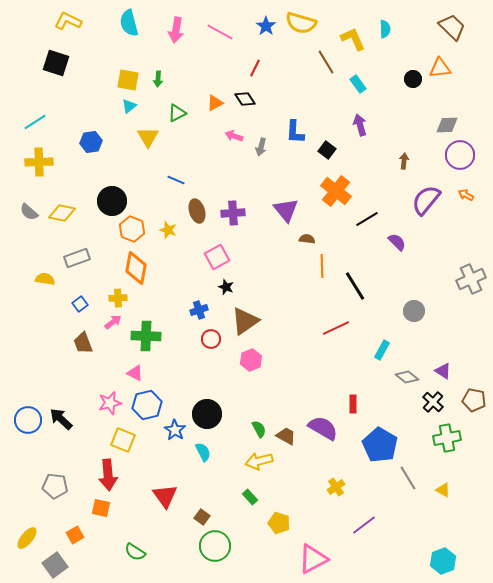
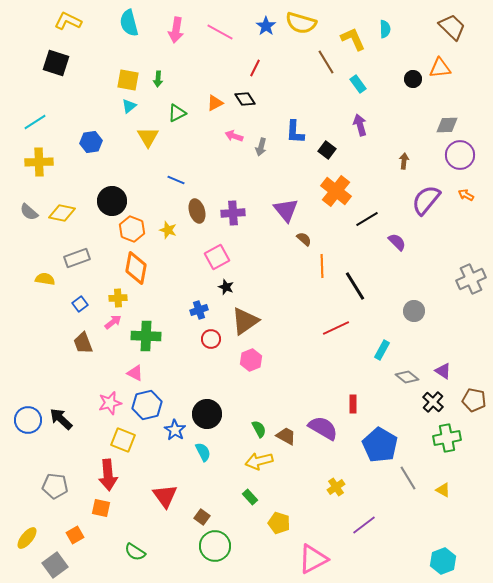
brown semicircle at (307, 239): moved 3 px left; rotated 35 degrees clockwise
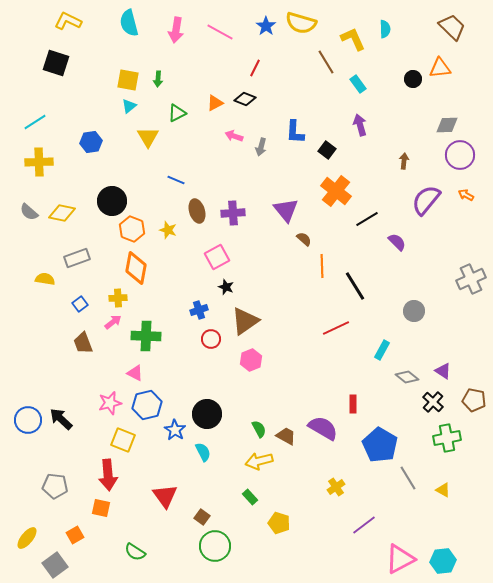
black diamond at (245, 99): rotated 35 degrees counterclockwise
pink triangle at (313, 559): moved 87 px right
cyan hexagon at (443, 561): rotated 15 degrees clockwise
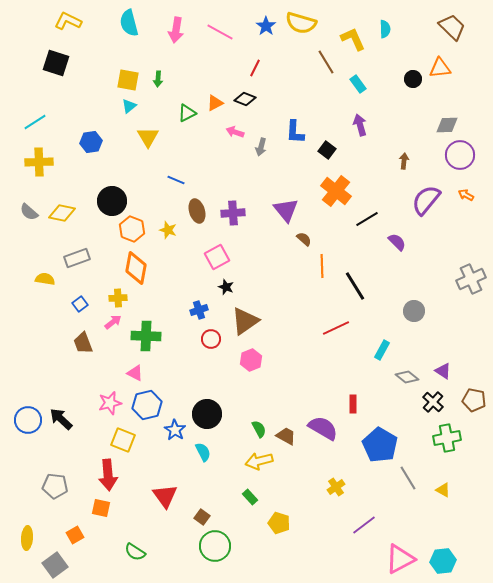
green triangle at (177, 113): moved 10 px right
pink arrow at (234, 136): moved 1 px right, 4 px up
yellow ellipse at (27, 538): rotated 35 degrees counterclockwise
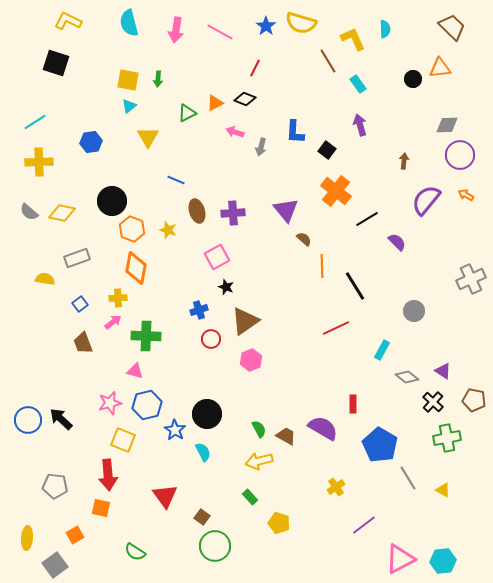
brown line at (326, 62): moved 2 px right, 1 px up
pink triangle at (135, 373): moved 2 px up; rotated 12 degrees counterclockwise
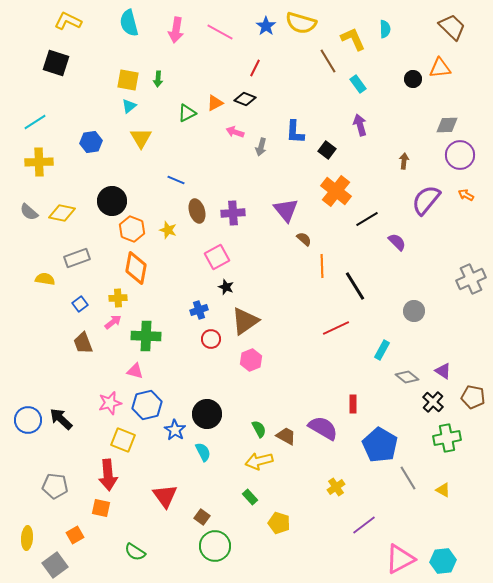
yellow triangle at (148, 137): moved 7 px left, 1 px down
brown pentagon at (474, 400): moved 1 px left, 3 px up
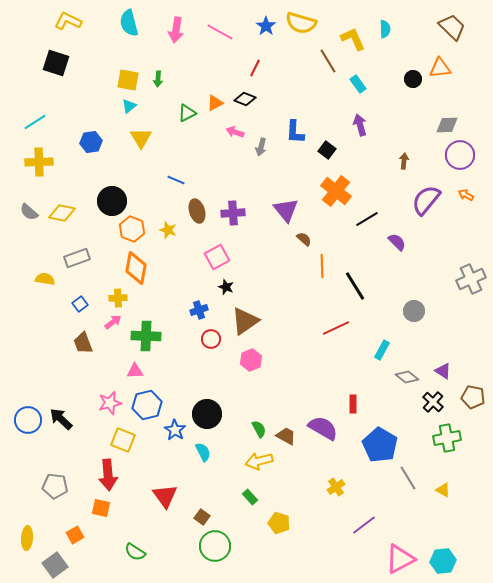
pink triangle at (135, 371): rotated 18 degrees counterclockwise
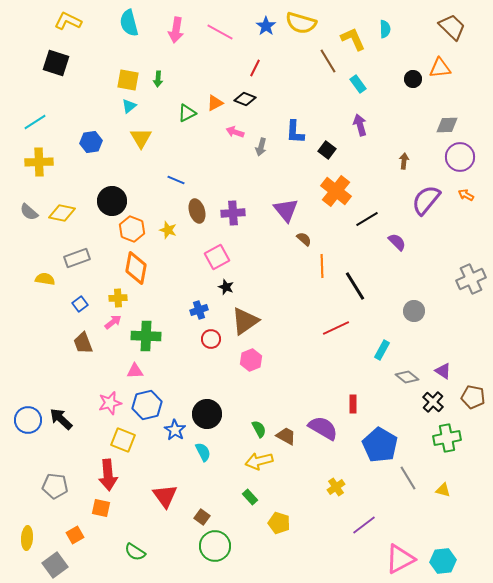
purple circle at (460, 155): moved 2 px down
yellow triangle at (443, 490): rotated 14 degrees counterclockwise
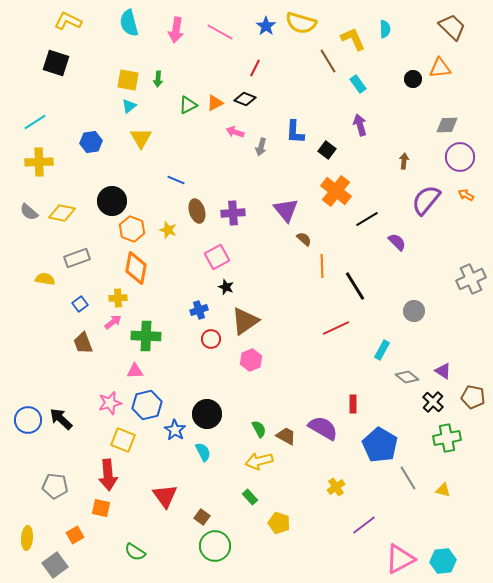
green triangle at (187, 113): moved 1 px right, 8 px up
